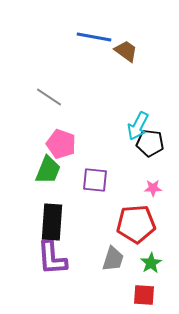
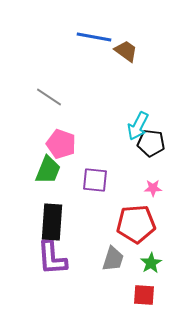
black pentagon: moved 1 px right
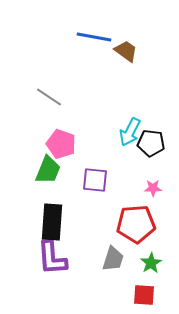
cyan arrow: moved 8 px left, 6 px down
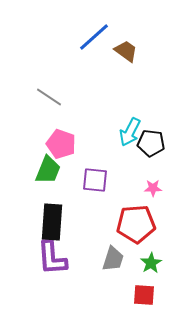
blue line: rotated 52 degrees counterclockwise
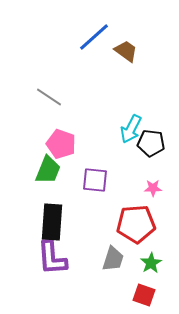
cyan arrow: moved 1 px right, 3 px up
red square: rotated 15 degrees clockwise
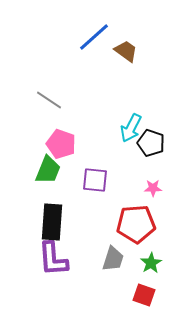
gray line: moved 3 px down
cyan arrow: moved 1 px up
black pentagon: rotated 12 degrees clockwise
purple L-shape: moved 1 px right, 1 px down
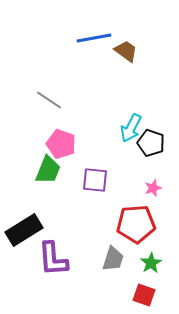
blue line: moved 1 px down; rotated 32 degrees clockwise
pink star: rotated 18 degrees counterclockwise
black rectangle: moved 28 px left, 8 px down; rotated 54 degrees clockwise
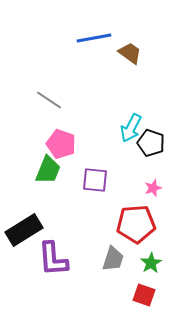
brown trapezoid: moved 4 px right, 2 px down
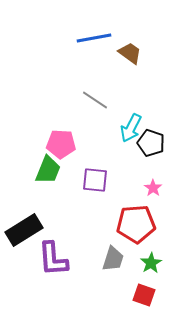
gray line: moved 46 px right
pink pentagon: rotated 16 degrees counterclockwise
pink star: rotated 18 degrees counterclockwise
